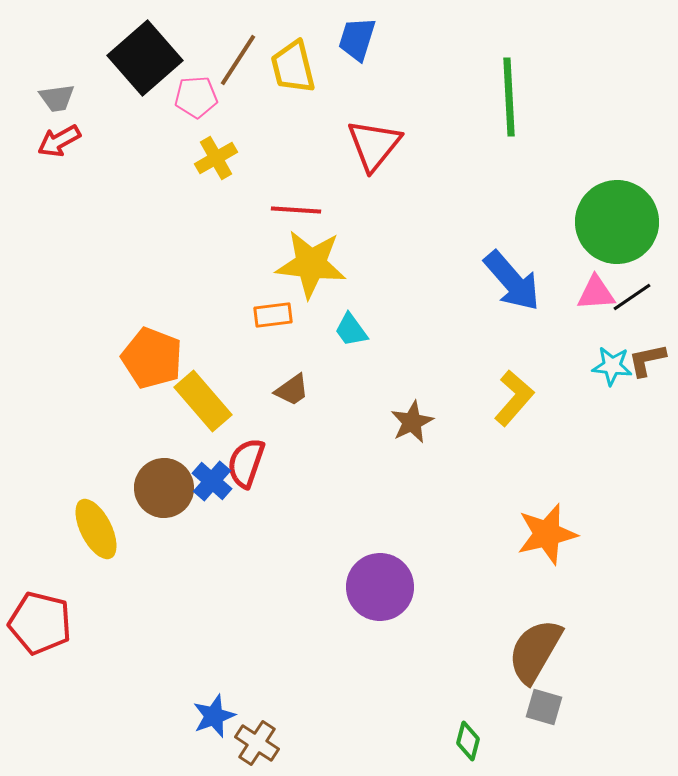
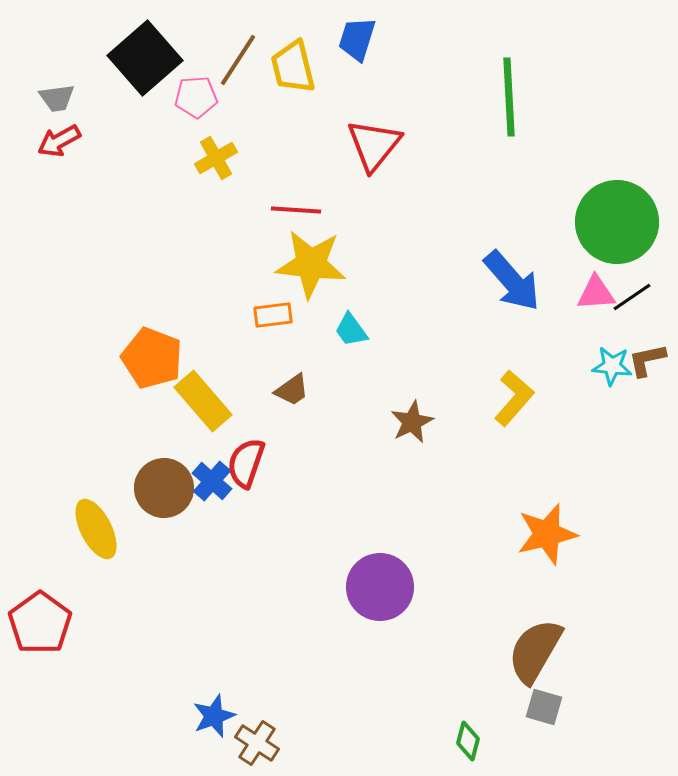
red pentagon: rotated 22 degrees clockwise
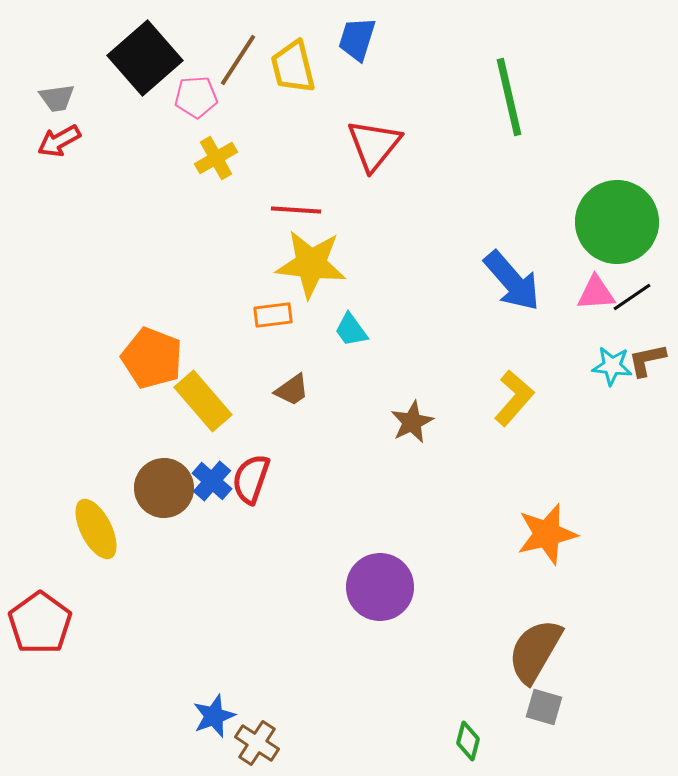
green line: rotated 10 degrees counterclockwise
red semicircle: moved 5 px right, 16 px down
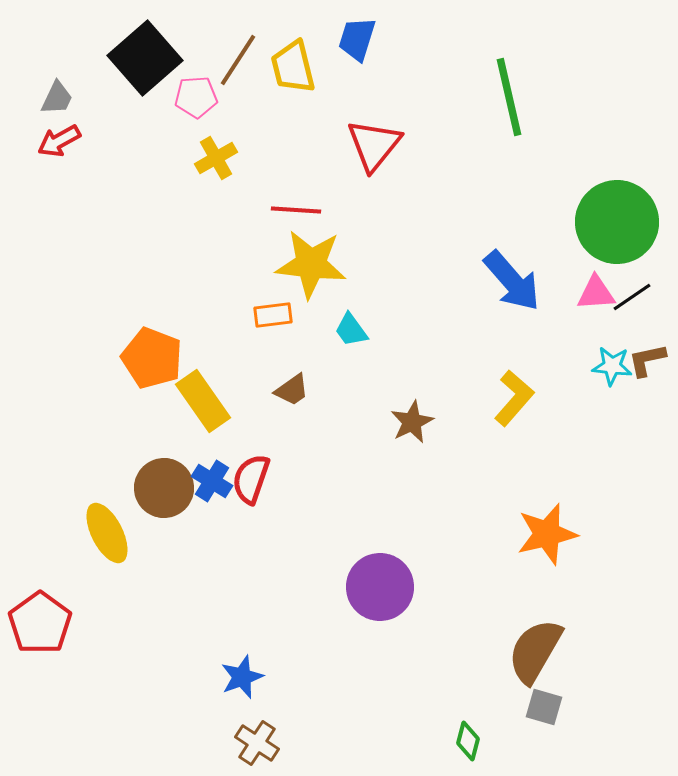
gray trapezoid: rotated 57 degrees counterclockwise
yellow rectangle: rotated 6 degrees clockwise
blue cross: rotated 9 degrees counterclockwise
yellow ellipse: moved 11 px right, 4 px down
blue star: moved 28 px right, 39 px up
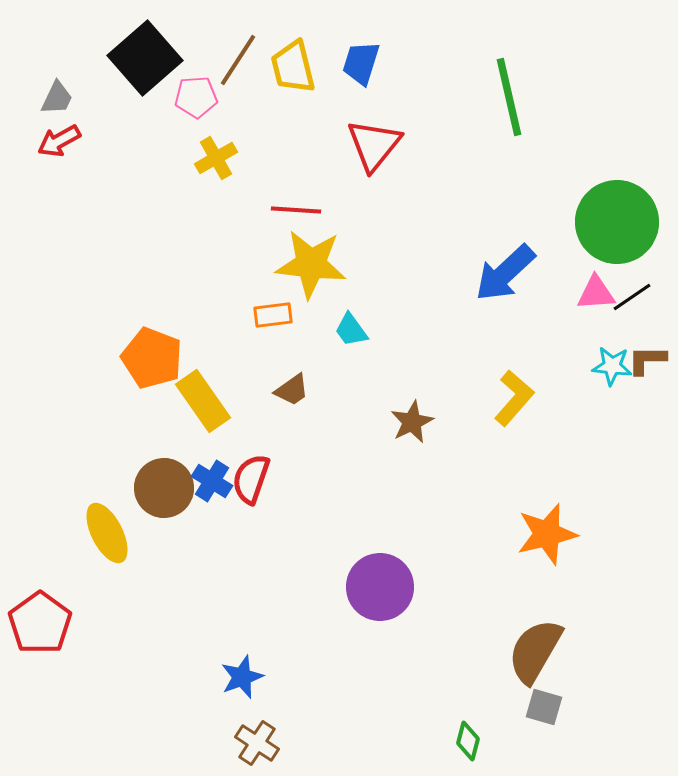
blue trapezoid: moved 4 px right, 24 px down
blue arrow: moved 7 px left, 8 px up; rotated 88 degrees clockwise
brown L-shape: rotated 12 degrees clockwise
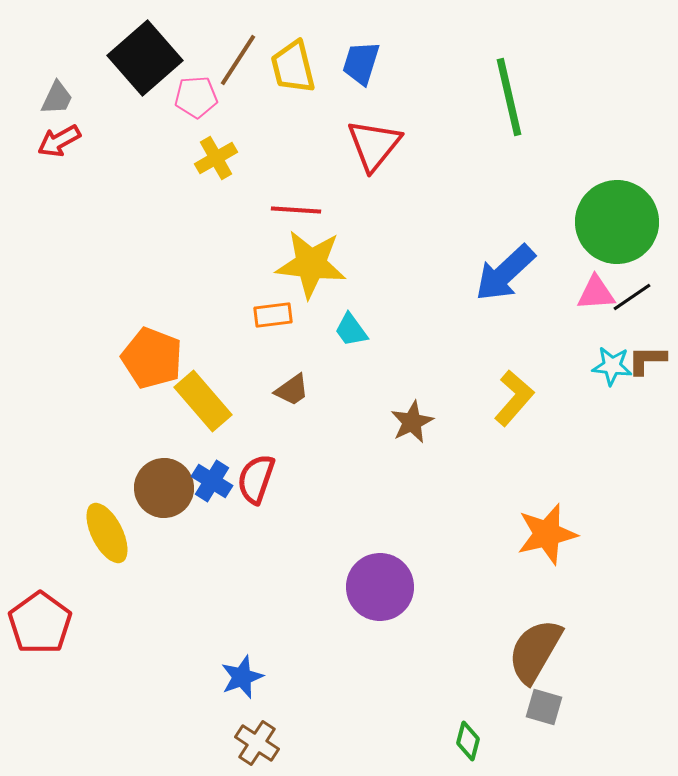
yellow rectangle: rotated 6 degrees counterclockwise
red semicircle: moved 5 px right
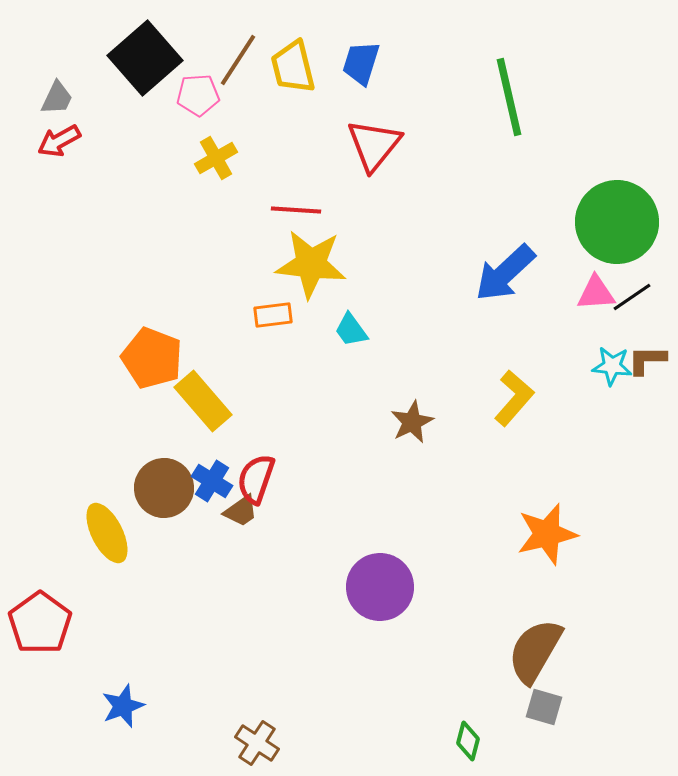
pink pentagon: moved 2 px right, 2 px up
brown trapezoid: moved 51 px left, 121 px down
blue star: moved 119 px left, 29 px down
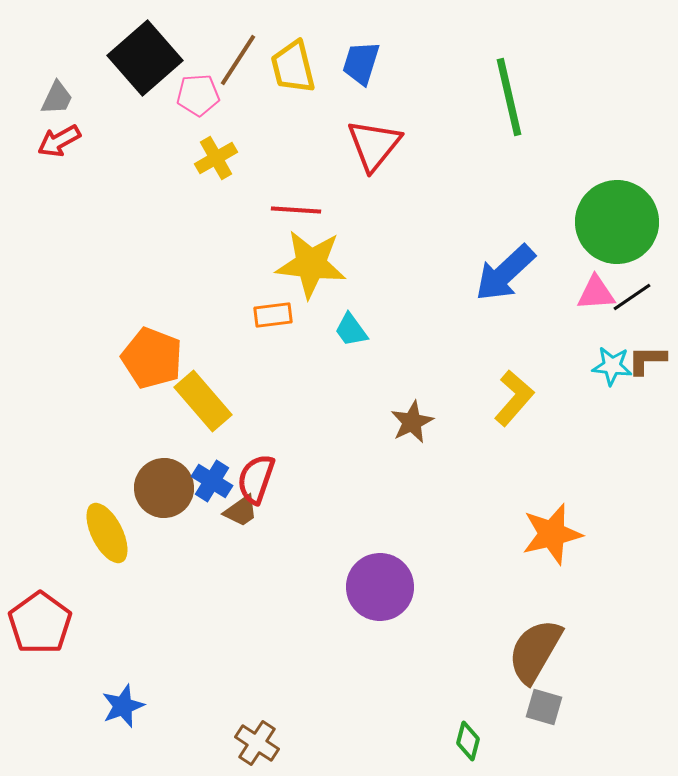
orange star: moved 5 px right
